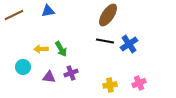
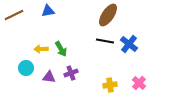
blue cross: rotated 18 degrees counterclockwise
cyan circle: moved 3 px right, 1 px down
pink cross: rotated 24 degrees counterclockwise
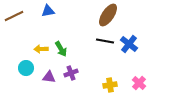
brown line: moved 1 px down
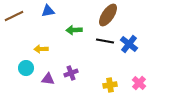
green arrow: moved 13 px right, 19 px up; rotated 119 degrees clockwise
purple triangle: moved 1 px left, 2 px down
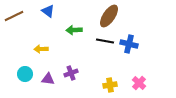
blue triangle: rotated 48 degrees clockwise
brown ellipse: moved 1 px right, 1 px down
blue cross: rotated 24 degrees counterclockwise
cyan circle: moved 1 px left, 6 px down
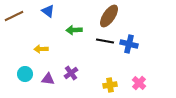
purple cross: rotated 16 degrees counterclockwise
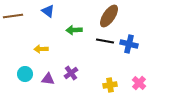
brown line: moved 1 px left; rotated 18 degrees clockwise
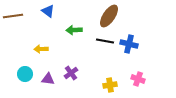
pink cross: moved 1 px left, 4 px up; rotated 24 degrees counterclockwise
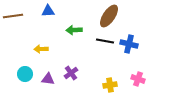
blue triangle: rotated 40 degrees counterclockwise
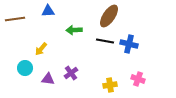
brown line: moved 2 px right, 3 px down
yellow arrow: rotated 48 degrees counterclockwise
cyan circle: moved 6 px up
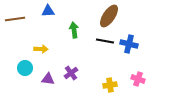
green arrow: rotated 84 degrees clockwise
yellow arrow: rotated 128 degrees counterclockwise
